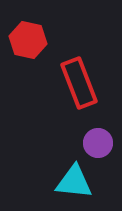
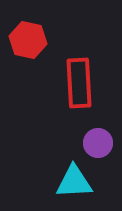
red rectangle: rotated 18 degrees clockwise
cyan triangle: rotated 9 degrees counterclockwise
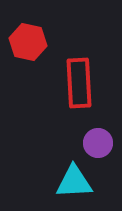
red hexagon: moved 2 px down
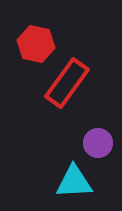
red hexagon: moved 8 px right, 2 px down
red rectangle: moved 12 px left; rotated 39 degrees clockwise
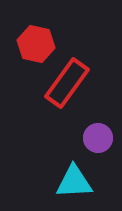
purple circle: moved 5 px up
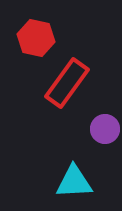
red hexagon: moved 6 px up
purple circle: moved 7 px right, 9 px up
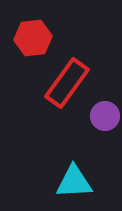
red hexagon: moved 3 px left; rotated 18 degrees counterclockwise
purple circle: moved 13 px up
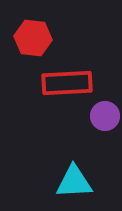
red hexagon: rotated 12 degrees clockwise
red rectangle: rotated 51 degrees clockwise
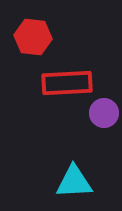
red hexagon: moved 1 px up
purple circle: moved 1 px left, 3 px up
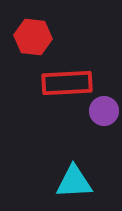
purple circle: moved 2 px up
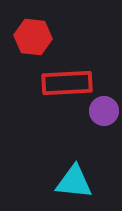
cyan triangle: rotated 9 degrees clockwise
